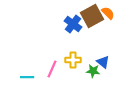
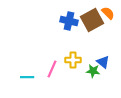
brown square: moved 4 px down
blue cross: moved 4 px left, 3 px up; rotated 24 degrees counterclockwise
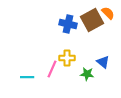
blue cross: moved 1 px left, 3 px down
yellow cross: moved 6 px left, 2 px up
green star: moved 6 px left, 3 px down
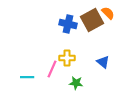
green star: moved 11 px left, 9 px down
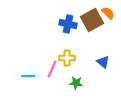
cyan line: moved 1 px right, 1 px up
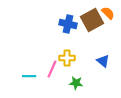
blue triangle: moved 1 px up
cyan line: moved 1 px right
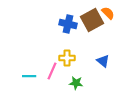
pink line: moved 2 px down
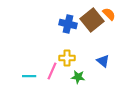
orange semicircle: moved 1 px right, 1 px down
brown square: rotated 10 degrees counterclockwise
green star: moved 2 px right, 6 px up
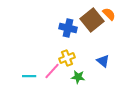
blue cross: moved 4 px down
yellow cross: rotated 21 degrees counterclockwise
pink line: rotated 18 degrees clockwise
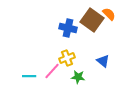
brown square: rotated 15 degrees counterclockwise
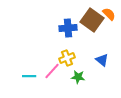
blue cross: rotated 18 degrees counterclockwise
blue triangle: moved 1 px left, 1 px up
